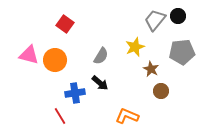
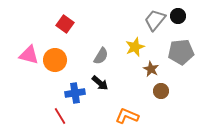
gray pentagon: moved 1 px left
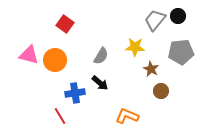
yellow star: rotated 24 degrees clockwise
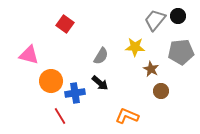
orange circle: moved 4 px left, 21 px down
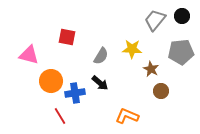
black circle: moved 4 px right
red square: moved 2 px right, 13 px down; rotated 24 degrees counterclockwise
yellow star: moved 3 px left, 2 px down
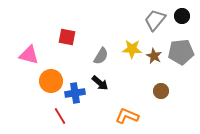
brown star: moved 3 px right, 13 px up
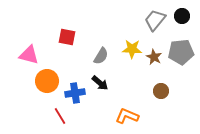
brown star: moved 1 px down
orange circle: moved 4 px left
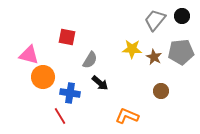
gray semicircle: moved 11 px left, 4 px down
orange circle: moved 4 px left, 4 px up
blue cross: moved 5 px left; rotated 18 degrees clockwise
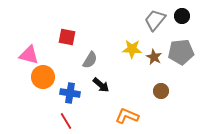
black arrow: moved 1 px right, 2 px down
red line: moved 6 px right, 5 px down
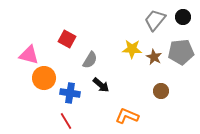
black circle: moved 1 px right, 1 px down
red square: moved 2 px down; rotated 18 degrees clockwise
orange circle: moved 1 px right, 1 px down
